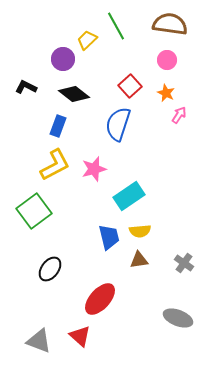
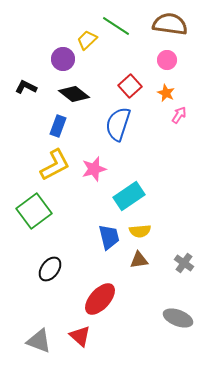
green line: rotated 28 degrees counterclockwise
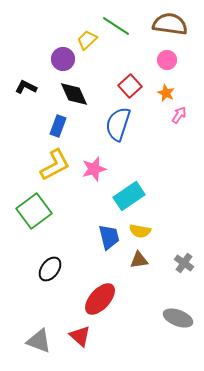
black diamond: rotated 28 degrees clockwise
yellow semicircle: rotated 15 degrees clockwise
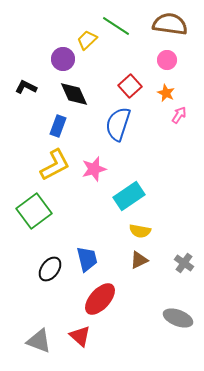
blue trapezoid: moved 22 px left, 22 px down
brown triangle: rotated 18 degrees counterclockwise
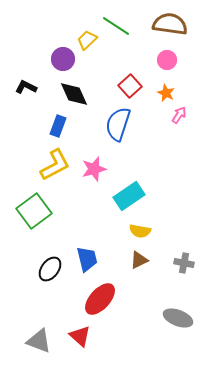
gray cross: rotated 24 degrees counterclockwise
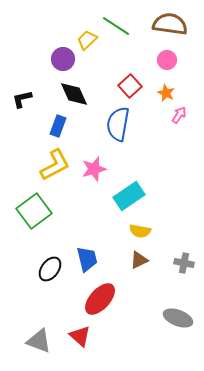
black L-shape: moved 4 px left, 12 px down; rotated 40 degrees counterclockwise
blue semicircle: rotated 8 degrees counterclockwise
